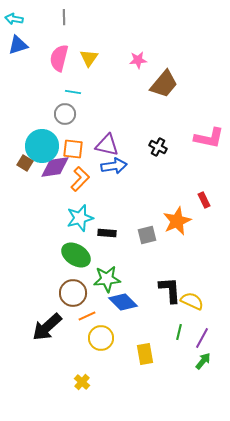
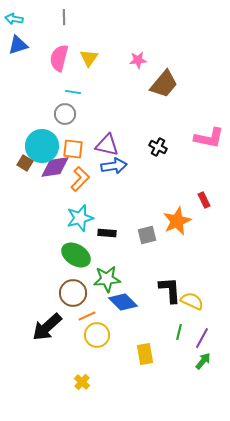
yellow circle: moved 4 px left, 3 px up
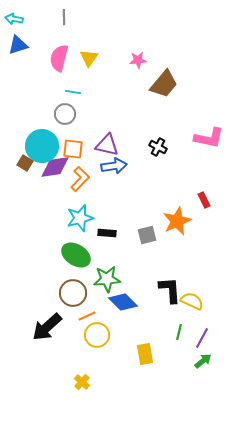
green arrow: rotated 12 degrees clockwise
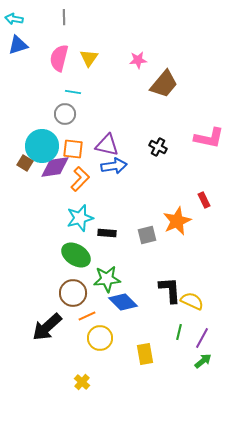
yellow circle: moved 3 px right, 3 px down
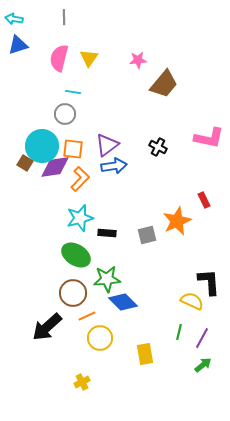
purple triangle: rotated 50 degrees counterclockwise
black L-shape: moved 39 px right, 8 px up
green arrow: moved 4 px down
yellow cross: rotated 21 degrees clockwise
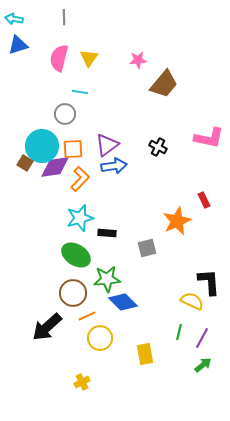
cyan line: moved 7 px right
orange square: rotated 10 degrees counterclockwise
gray square: moved 13 px down
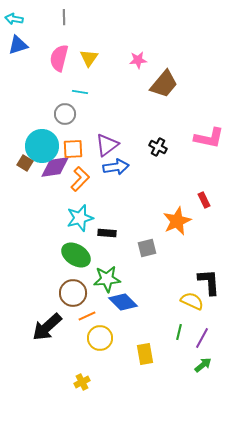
blue arrow: moved 2 px right, 1 px down
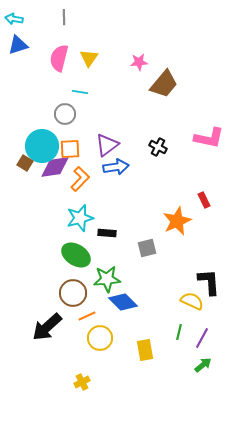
pink star: moved 1 px right, 2 px down
orange square: moved 3 px left
yellow rectangle: moved 4 px up
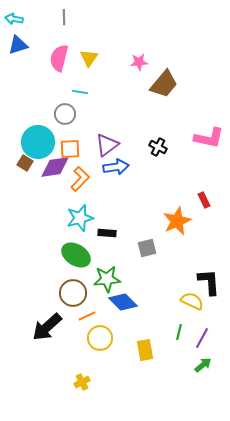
cyan circle: moved 4 px left, 4 px up
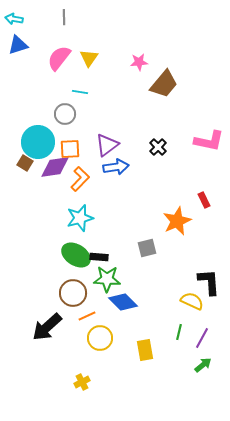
pink semicircle: rotated 24 degrees clockwise
pink L-shape: moved 3 px down
black cross: rotated 18 degrees clockwise
black rectangle: moved 8 px left, 24 px down
green star: rotated 8 degrees clockwise
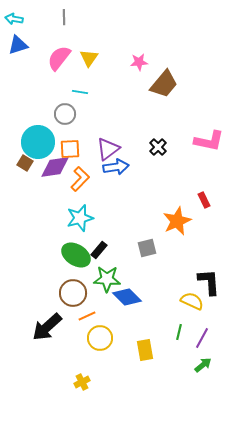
purple triangle: moved 1 px right, 4 px down
black rectangle: moved 7 px up; rotated 54 degrees counterclockwise
blue diamond: moved 4 px right, 5 px up
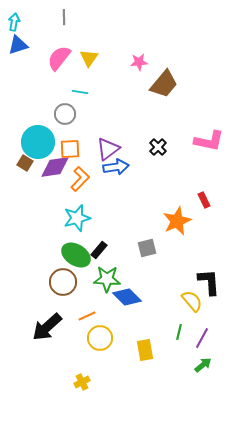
cyan arrow: moved 3 px down; rotated 90 degrees clockwise
cyan star: moved 3 px left
brown circle: moved 10 px left, 11 px up
yellow semicircle: rotated 25 degrees clockwise
